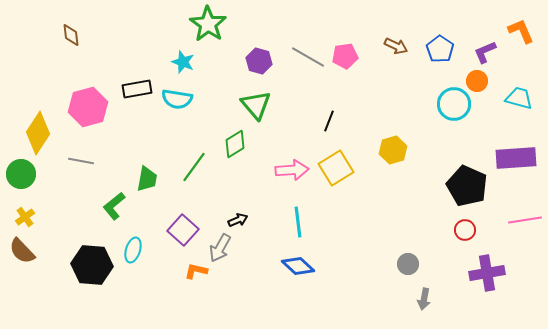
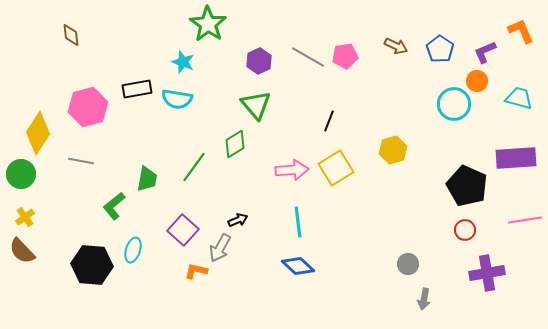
purple hexagon at (259, 61): rotated 20 degrees clockwise
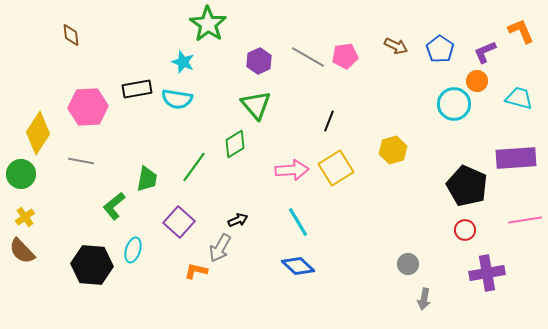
pink hexagon at (88, 107): rotated 12 degrees clockwise
cyan line at (298, 222): rotated 24 degrees counterclockwise
purple square at (183, 230): moved 4 px left, 8 px up
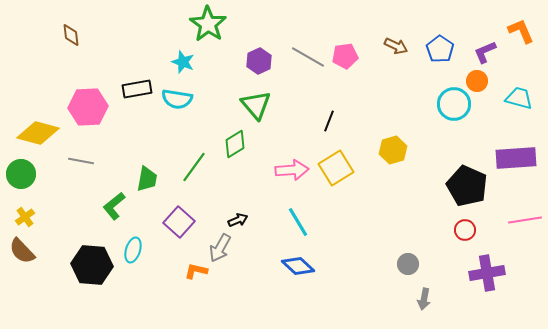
yellow diamond at (38, 133): rotated 72 degrees clockwise
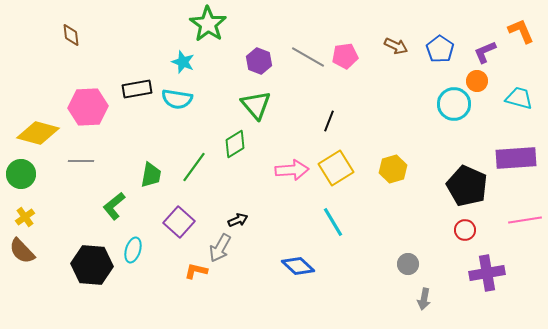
purple hexagon at (259, 61): rotated 15 degrees counterclockwise
yellow hexagon at (393, 150): moved 19 px down
gray line at (81, 161): rotated 10 degrees counterclockwise
green trapezoid at (147, 179): moved 4 px right, 4 px up
cyan line at (298, 222): moved 35 px right
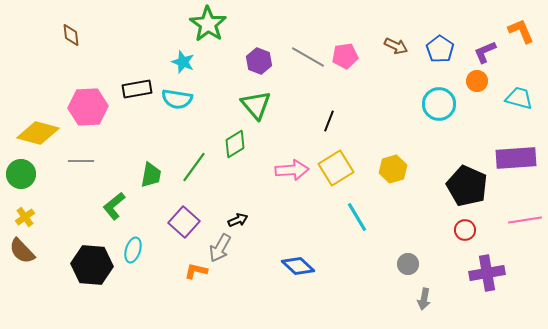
cyan circle at (454, 104): moved 15 px left
purple square at (179, 222): moved 5 px right
cyan line at (333, 222): moved 24 px right, 5 px up
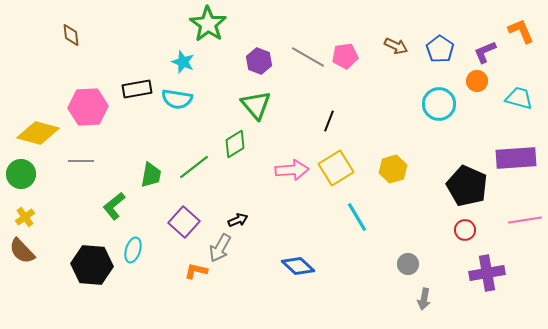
green line at (194, 167): rotated 16 degrees clockwise
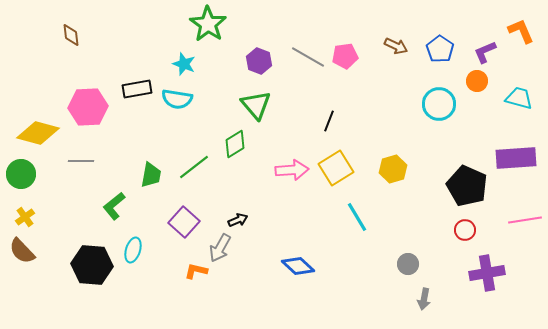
cyan star at (183, 62): moved 1 px right, 2 px down
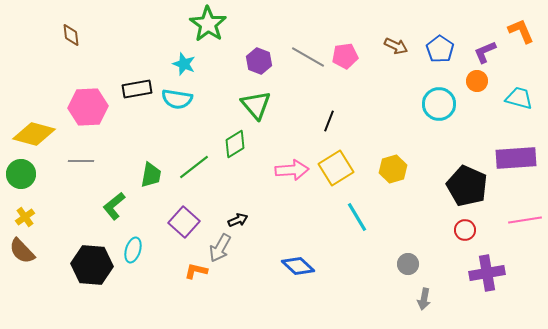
yellow diamond at (38, 133): moved 4 px left, 1 px down
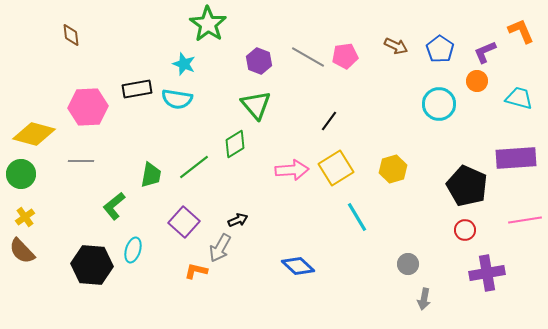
black line at (329, 121): rotated 15 degrees clockwise
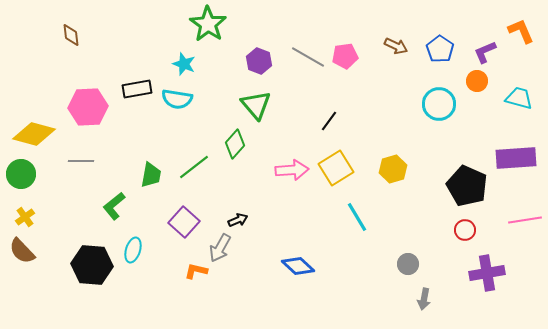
green diamond at (235, 144): rotated 16 degrees counterclockwise
